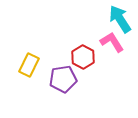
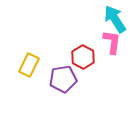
cyan arrow: moved 5 px left
pink L-shape: rotated 40 degrees clockwise
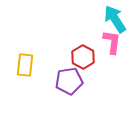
yellow rectangle: moved 4 px left; rotated 20 degrees counterclockwise
purple pentagon: moved 6 px right, 2 px down
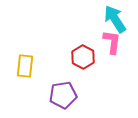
yellow rectangle: moved 1 px down
purple pentagon: moved 6 px left, 14 px down
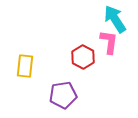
pink L-shape: moved 3 px left
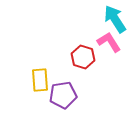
pink L-shape: rotated 40 degrees counterclockwise
red hexagon: rotated 10 degrees counterclockwise
yellow rectangle: moved 15 px right, 14 px down; rotated 10 degrees counterclockwise
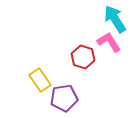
yellow rectangle: rotated 30 degrees counterclockwise
purple pentagon: moved 1 px right, 3 px down
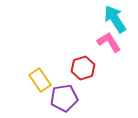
red hexagon: moved 11 px down; rotated 25 degrees clockwise
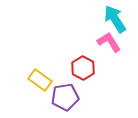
red hexagon: rotated 15 degrees counterclockwise
yellow rectangle: rotated 20 degrees counterclockwise
purple pentagon: moved 1 px right, 1 px up
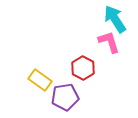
pink L-shape: rotated 15 degrees clockwise
